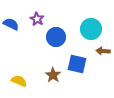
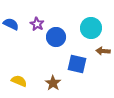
purple star: moved 5 px down
cyan circle: moved 1 px up
brown star: moved 8 px down
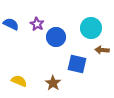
brown arrow: moved 1 px left, 1 px up
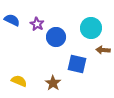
blue semicircle: moved 1 px right, 4 px up
brown arrow: moved 1 px right
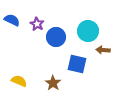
cyan circle: moved 3 px left, 3 px down
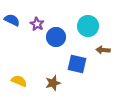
cyan circle: moved 5 px up
brown star: rotated 21 degrees clockwise
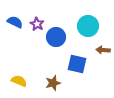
blue semicircle: moved 3 px right, 2 px down
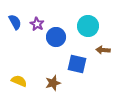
blue semicircle: rotated 35 degrees clockwise
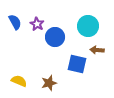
blue circle: moved 1 px left
brown arrow: moved 6 px left
brown star: moved 4 px left
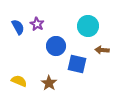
blue semicircle: moved 3 px right, 5 px down
blue circle: moved 1 px right, 9 px down
brown arrow: moved 5 px right
brown star: rotated 21 degrees counterclockwise
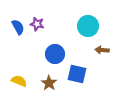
purple star: rotated 16 degrees counterclockwise
blue circle: moved 1 px left, 8 px down
blue square: moved 10 px down
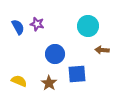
blue square: rotated 18 degrees counterclockwise
